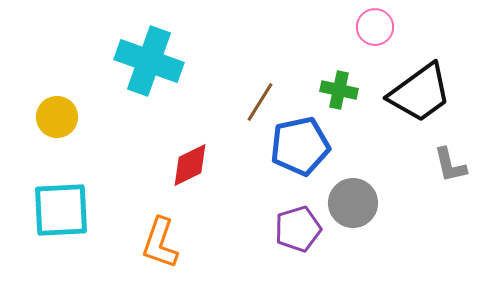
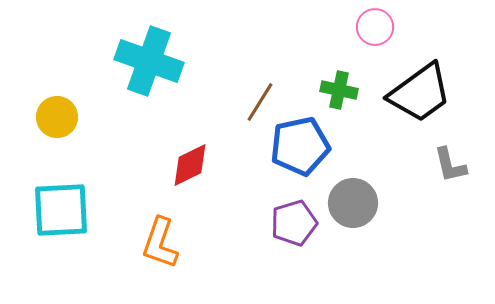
purple pentagon: moved 4 px left, 6 px up
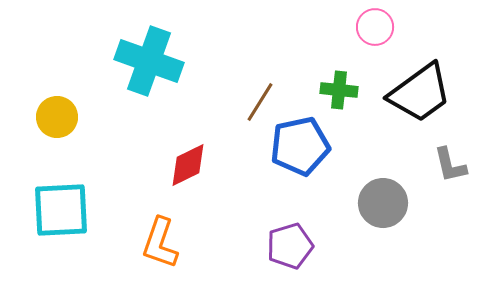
green cross: rotated 6 degrees counterclockwise
red diamond: moved 2 px left
gray circle: moved 30 px right
purple pentagon: moved 4 px left, 23 px down
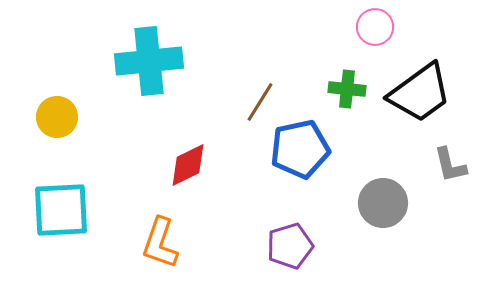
cyan cross: rotated 26 degrees counterclockwise
green cross: moved 8 px right, 1 px up
blue pentagon: moved 3 px down
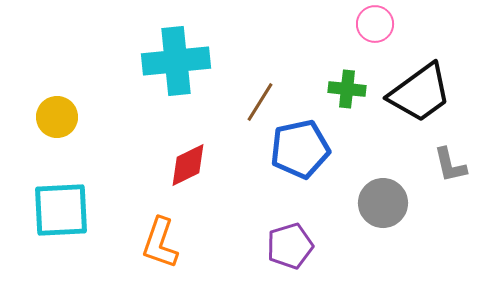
pink circle: moved 3 px up
cyan cross: moved 27 px right
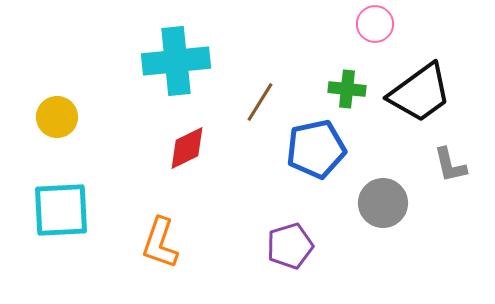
blue pentagon: moved 16 px right
red diamond: moved 1 px left, 17 px up
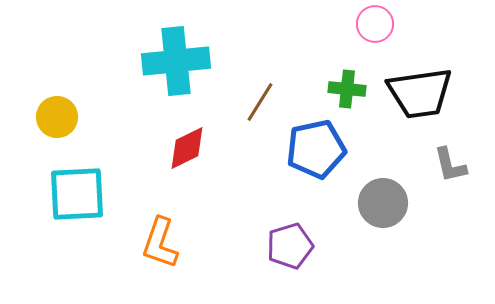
black trapezoid: rotated 28 degrees clockwise
cyan square: moved 16 px right, 16 px up
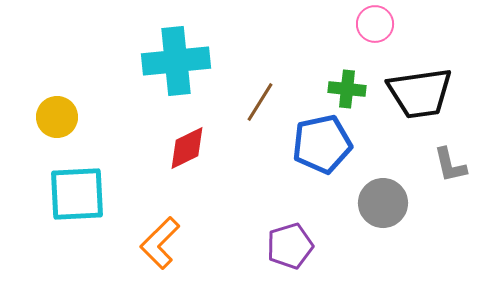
blue pentagon: moved 6 px right, 5 px up
orange L-shape: rotated 26 degrees clockwise
